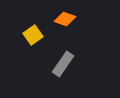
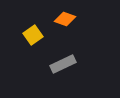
gray rectangle: rotated 30 degrees clockwise
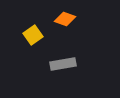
gray rectangle: rotated 15 degrees clockwise
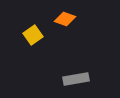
gray rectangle: moved 13 px right, 15 px down
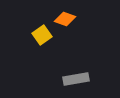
yellow square: moved 9 px right
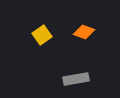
orange diamond: moved 19 px right, 13 px down
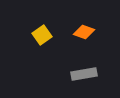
gray rectangle: moved 8 px right, 5 px up
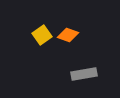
orange diamond: moved 16 px left, 3 px down
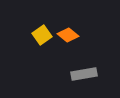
orange diamond: rotated 20 degrees clockwise
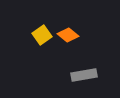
gray rectangle: moved 1 px down
